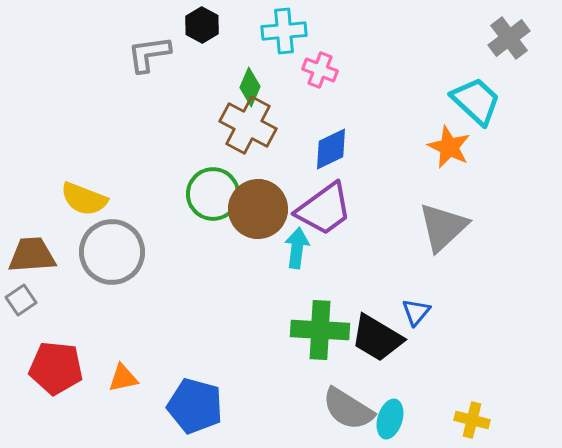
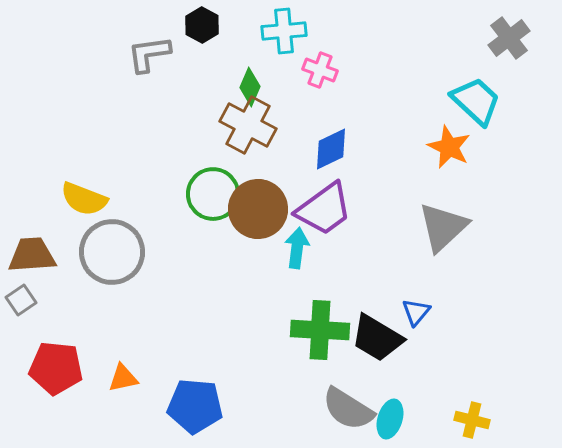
blue pentagon: rotated 10 degrees counterclockwise
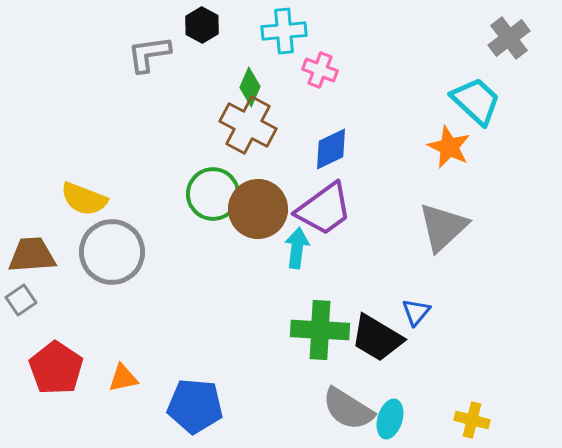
red pentagon: rotated 28 degrees clockwise
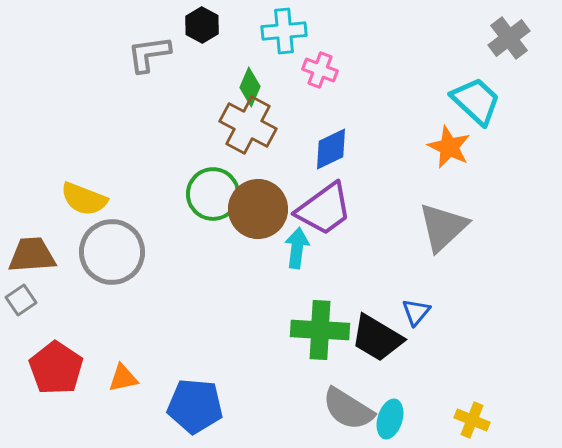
yellow cross: rotated 8 degrees clockwise
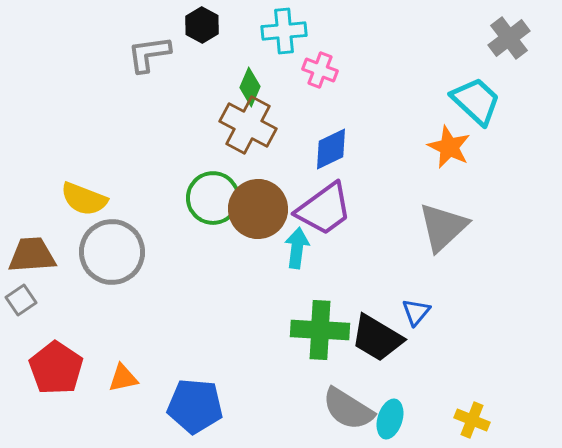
green circle: moved 4 px down
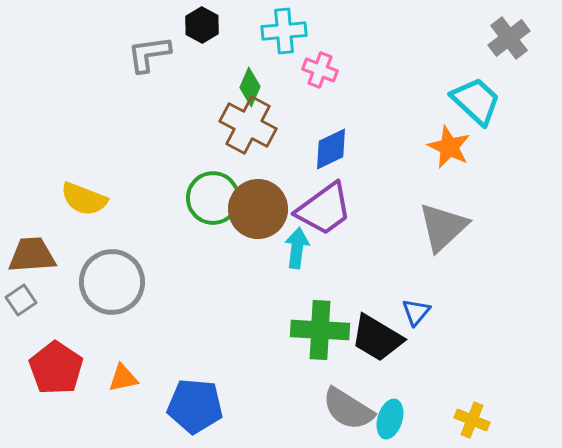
gray circle: moved 30 px down
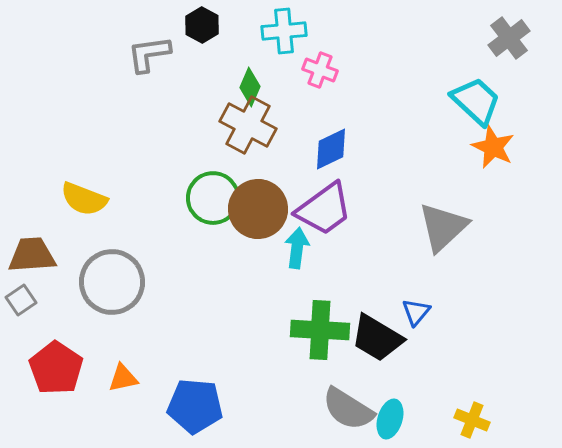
orange star: moved 44 px right
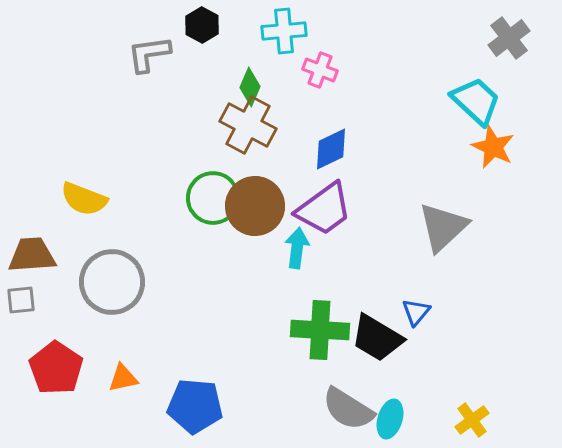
brown circle: moved 3 px left, 3 px up
gray square: rotated 28 degrees clockwise
yellow cross: rotated 32 degrees clockwise
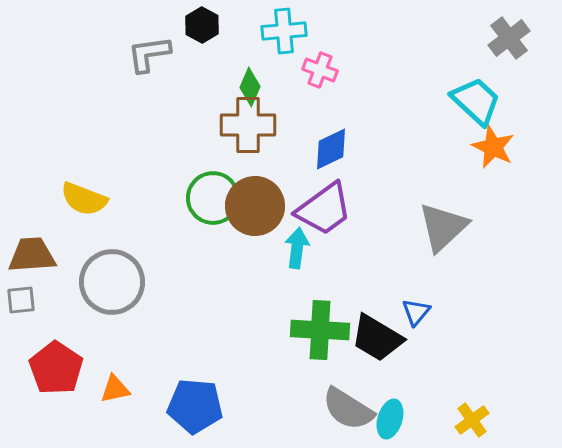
brown cross: rotated 28 degrees counterclockwise
orange triangle: moved 8 px left, 11 px down
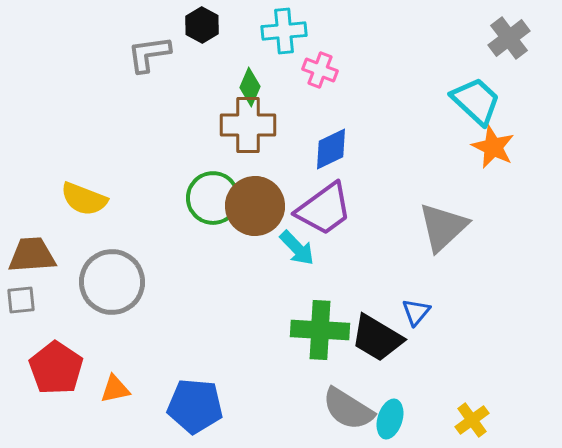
cyan arrow: rotated 129 degrees clockwise
